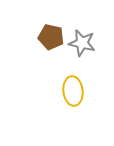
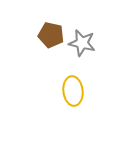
brown pentagon: moved 2 px up
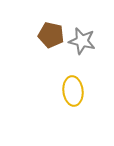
gray star: moved 2 px up
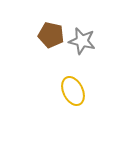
yellow ellipse: rotated 20 degrees counterclockwise
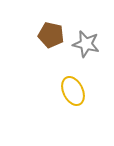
gray star: moved 4 px right, 3 px down
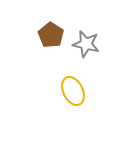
brown pentagon: rotated 20 degrees clockwise
